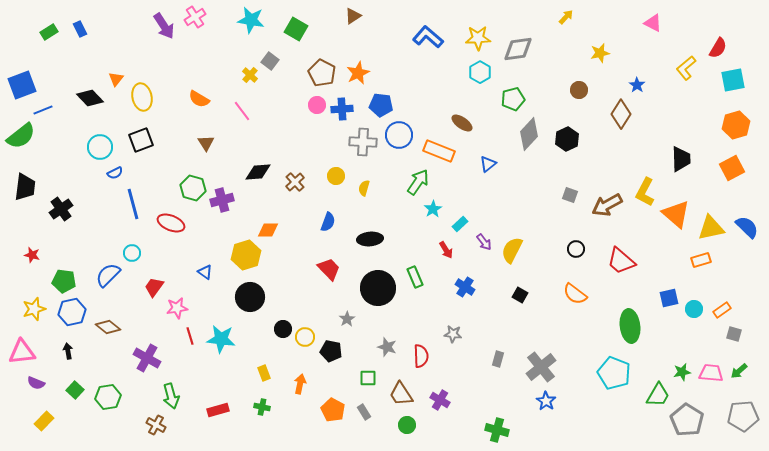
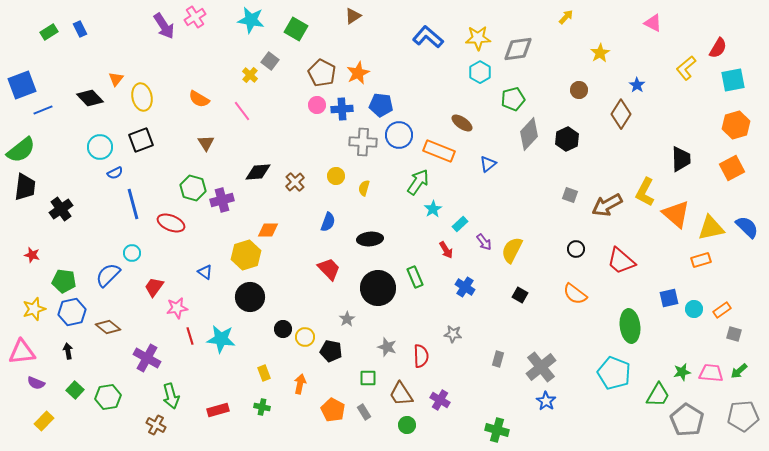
yellow star at (600, 53): rotated 18 degrees counterclockwise
green semicircle at (21, 136): moved 14 px down
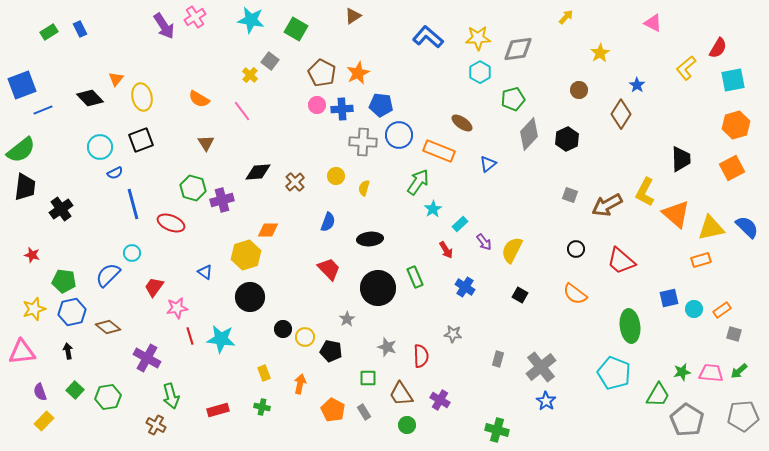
purple semicircle at (36, 383): moved 4 px right, 9 px down; rotated 48 degrees clockwise
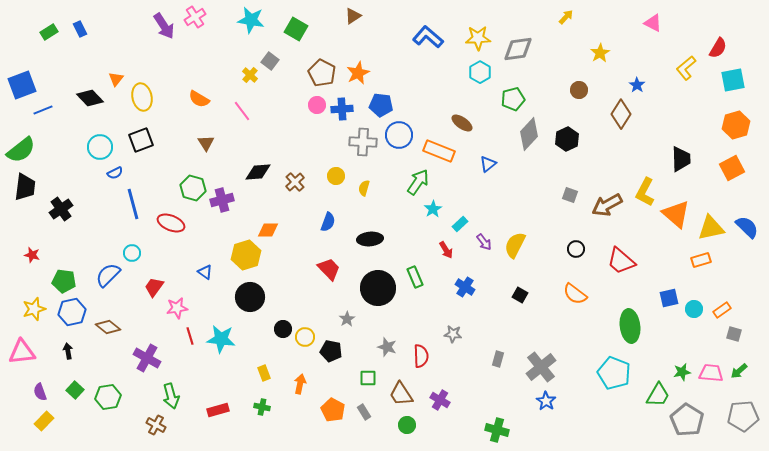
yellow semicircle at (512, 250): moved 3 px right, 5 px up
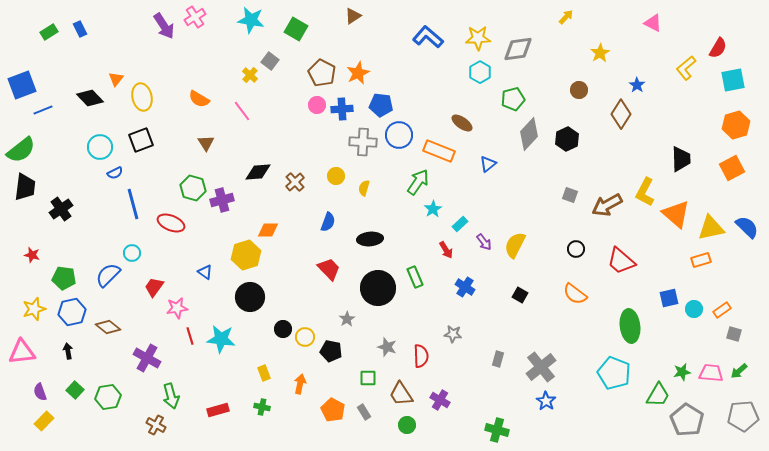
green pentagon at (64, 281): moved 3 px up
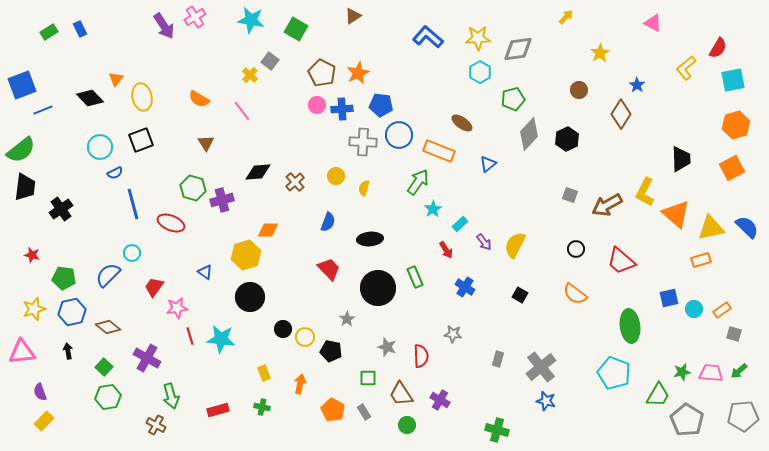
green square at (75, 390): moved 29 px right, 23 px up
blue star at (546, 401): rotated 18 degrees counterclockwise
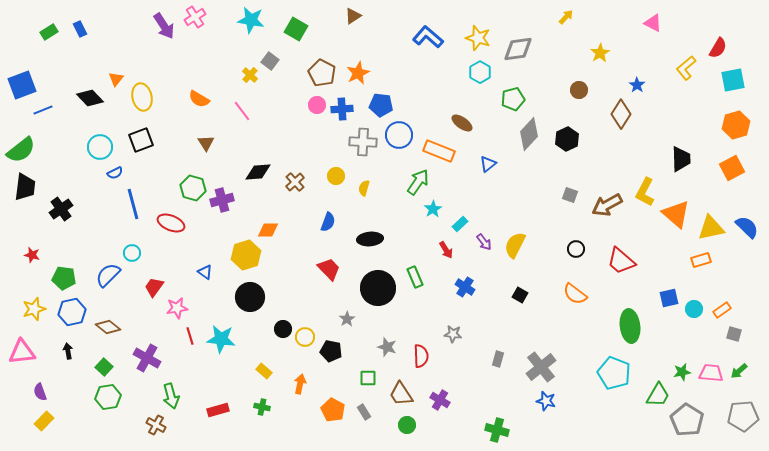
yellow star at (478, 38): rotated 20 degrees clockwise
yellow rectangle at (264, 373): moved 2 px up; rotated 28 degrees counterclockwise
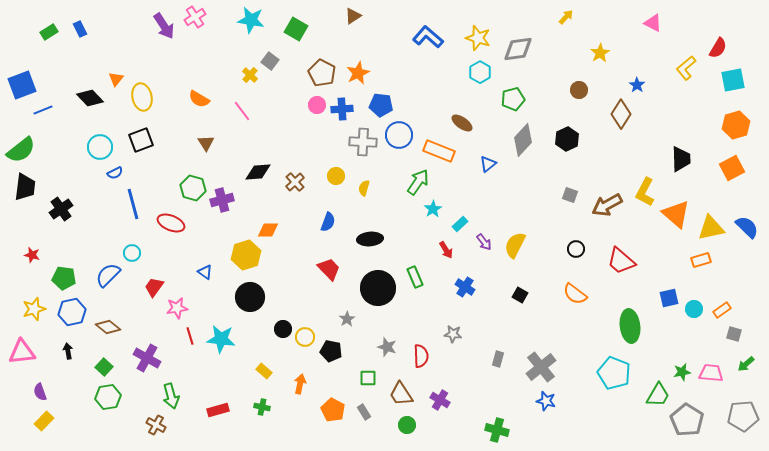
gray diamond at (529, 134): moved 6 px left, 6 px down
green arrow at (739, 371): moved 7 px right, 7 px up
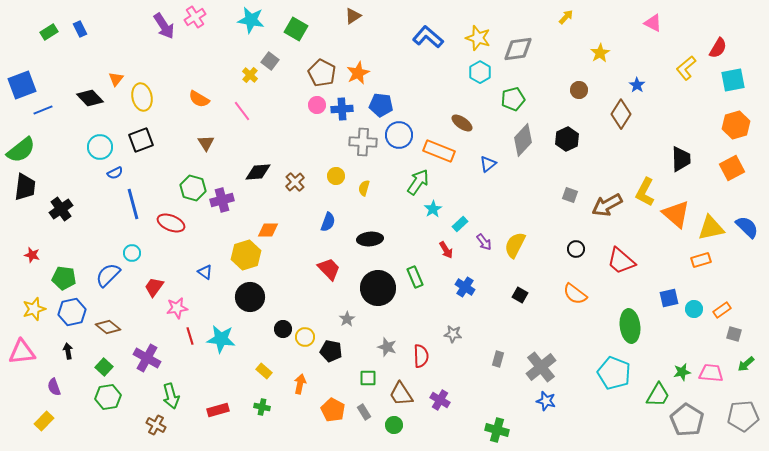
purple semicircle at (40, 392): moved 14 px right, 5 px up
green circle at (407, 425): moved 13 px left
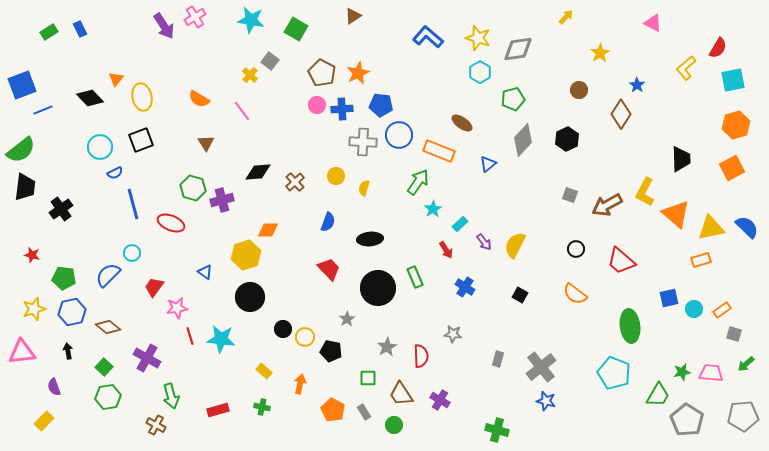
gray star at (387, 347): rotated 24 degrees clockwise
